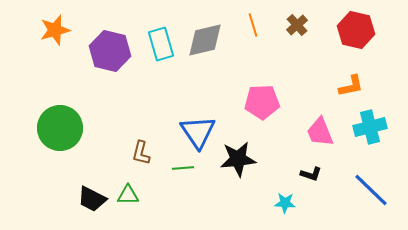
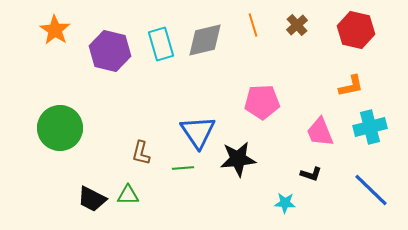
orange star: rotated 24 degrees counterclockwise
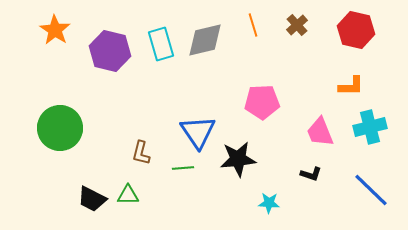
orange L-shape: rotated 12 degrees clockwise
cyan star: moved 16 px left
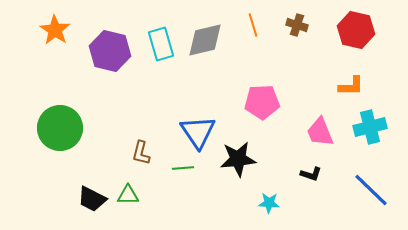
brown cross: rotated 30 degrees counterclockwise
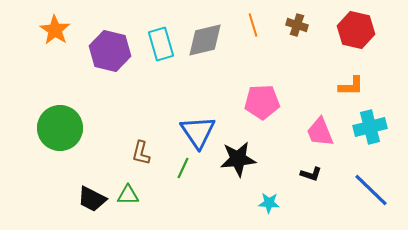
green line: rotated 60 degrees counterclockwise
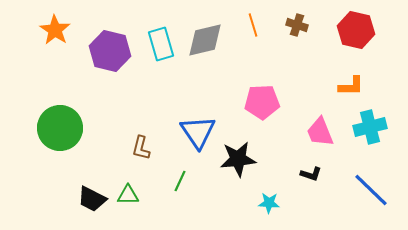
brown L-shape: moved 5 px up
green line: moved 3 px left, 13 px down
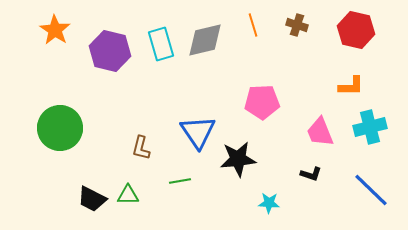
green line: rotated 55 degrees clockwise
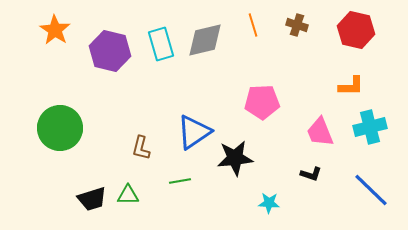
blue triangle: moved 4 px left; rotated 30 degrees clockwise
black star: moved 3 px left, 1 px up
black trapezoid: rotated 44 degrees counterclockwise
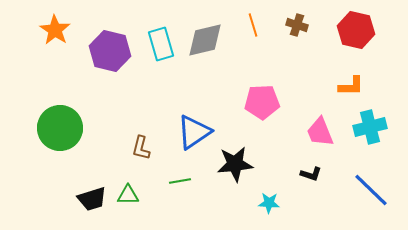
black star: moved 6 px down
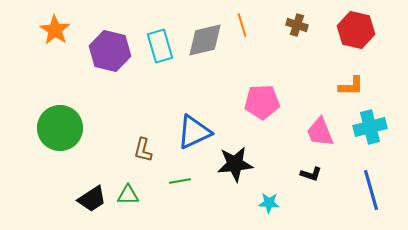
orange line: moved 11 px left
cyan rectangle: moved 1 px left, 2 px down
blue triangle: rotated 9 degrees clockwise
brown L-shape: moved 2 px right, 2 px down
blue line: rotated 30 degrees clockwise
black trapezoid: rotated 16 degrees counterclockwise
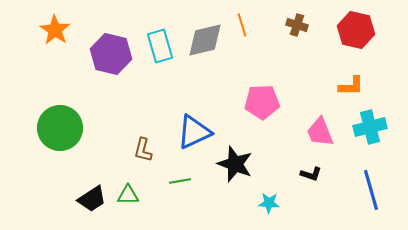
purple hexagon: moved 1 px right, 3 px down
black star: rotated 27 degrees clockwise
